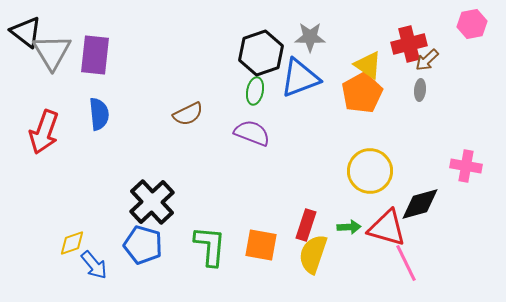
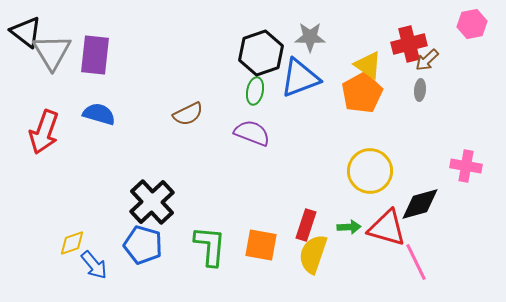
blue semicircle: rotated 68 degrees counterclockwise
pink line: moved 10 px right, 1 px up
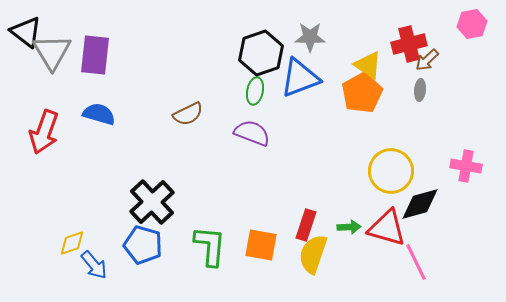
yellow circle: moved 21 px right
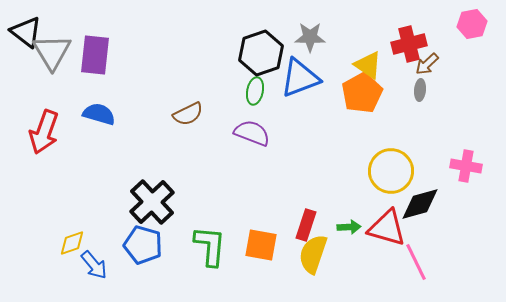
brown arrow: moved 4 px down
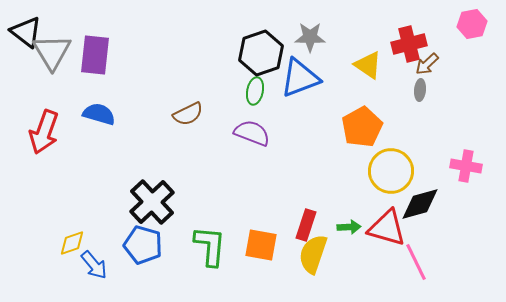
orange pentagon: moved 34 px down
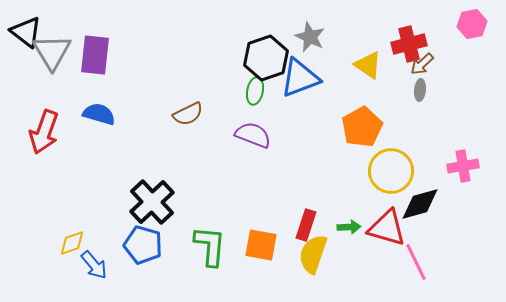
gray star: rotated 24 degrees clockwise
black hexagon: moved 5 px right, 5 px down
brown arrow: moved 5 px left
purple semicircle: moved 1 px right, 2 px down
pink cross: moved 3 px left; rotated 20 degrees counterclockwise
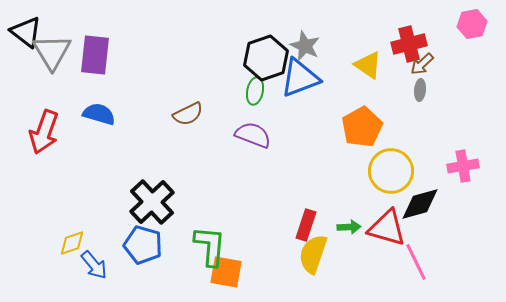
gray star: moved 5 px left, 9 px down
orange square: moved 35 px left, 27 px down
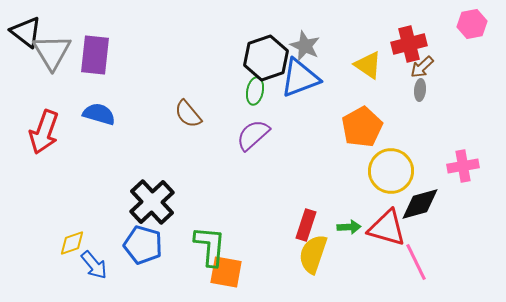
brown arrow: moved 3 px down
brown semicircle: rotated 76 degrees clockwise
purple semicircle: rotated 63 degrees counterclockwise
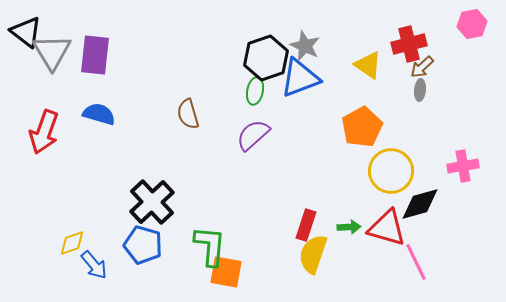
brown semicircle: rotated 24 degrees clockwise
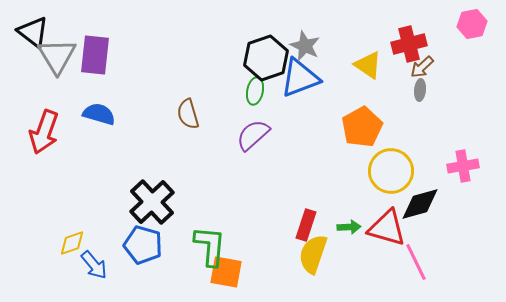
black triangle: moved 7 px right
gray triangle: moved 5 px right, 4 px down
